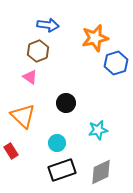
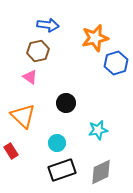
brown hexagon: rotated 10 degrees clockwise
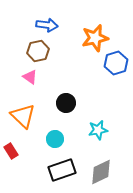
blue arrow: moved 1 px left
cyan circle: moved 2 px left, 4 px up
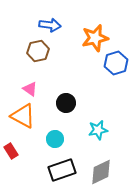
blue arrow: moved 3 px right
pink triangle: moved 12 px down
orange triangle: rotated 16 degrees counterclockwise
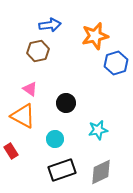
blue arrow: rotated 15 degrees counterclockwise
orange star: moved 2 px up
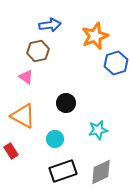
orange star: rotated 8 degrees counterclockwise
pink triangle: moved 4 px left, 12 px up
black rectangle: moved 1 px right, 1 px down
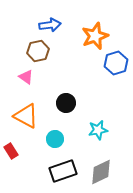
orange triangle: moved 3 px right
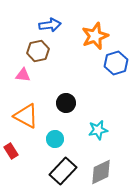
pink triangle: moved 3 px left, 2 px up; rotated 28 degrees counterclockwise
black rectangle: rotated 28 degrees counterclockwise
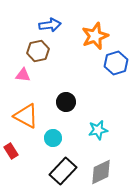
black circle: moved 1 px up
cyan circle: moved 2 px left, 1 px up
